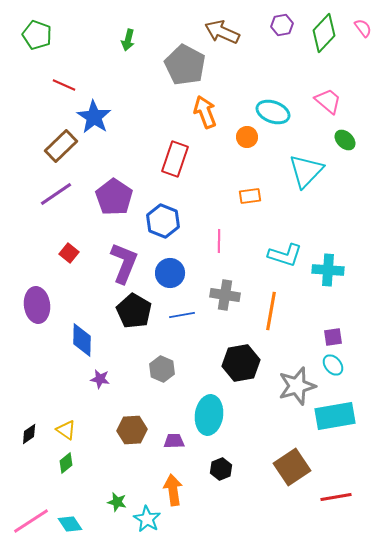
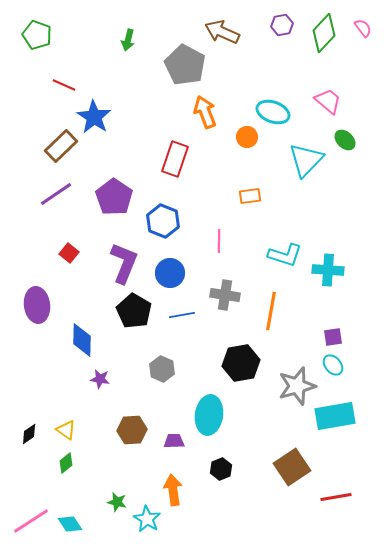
cyan triangle at (306, 171): moved 11 px up
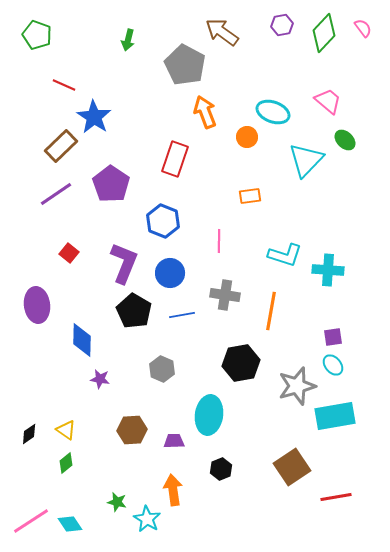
brown arrow at (222, 32): rotated 12 degrees clockwise
purple pentagon at (114, 197): moved 3 px left, 13 px up
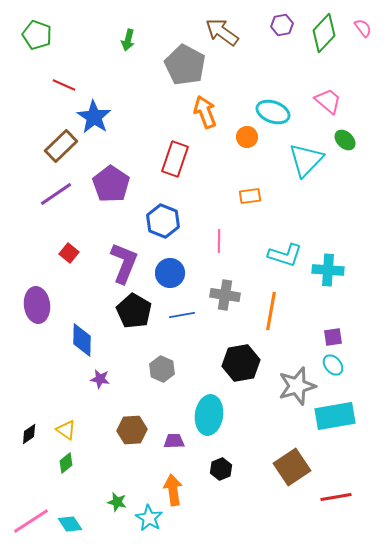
cyan star at (147, 519): moved 2 px right, 1 px up
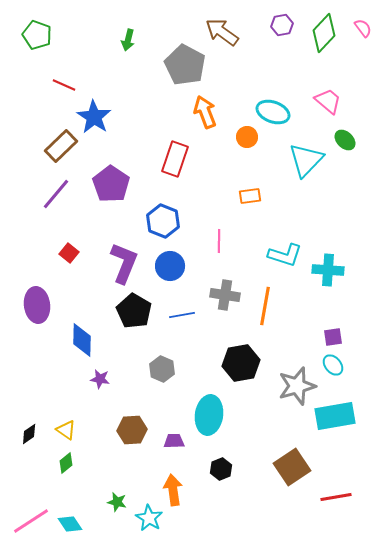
purple line at (56, 194): rotated 16 degrees counterclockwise
blue circle at (170, 273): moved 7 px up
orange line at (271, 311): moved 6 px left, 5 px up
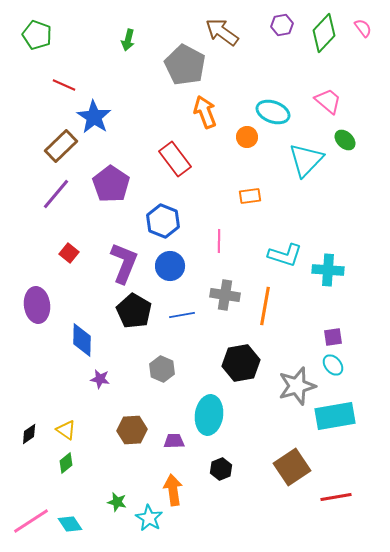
red rectangle at (175, 159): rotated 56 degrees counterclockwise
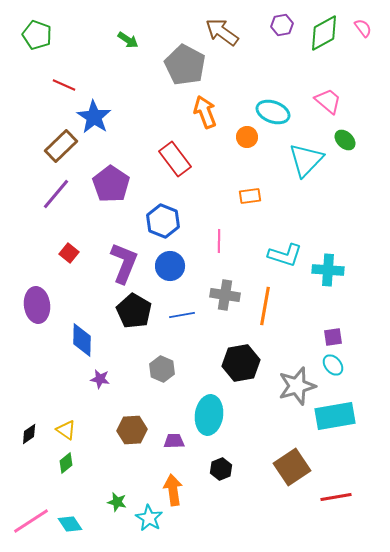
green diamond at (324, 33): rotated 18 degrees clockwise
green arrow at (128, 40): rotated 70 degrees counterclockwise
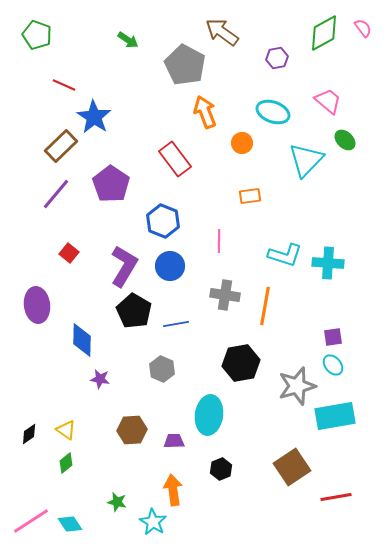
purple hexagon at (282, 25): moved 5 px left, 33 px down
orange circle at (247, 137): moved 5 px left, 6 px down
purple L-shape at (124, 263): moved 3 px down; rotated 9 degrees clockwise
cyan cross at (328, 270): moved 7 px up
blue line at (182, 315): moved 6 px left, 9 px down
cyan star at (149, 518): moved 4 px right, 4 px down
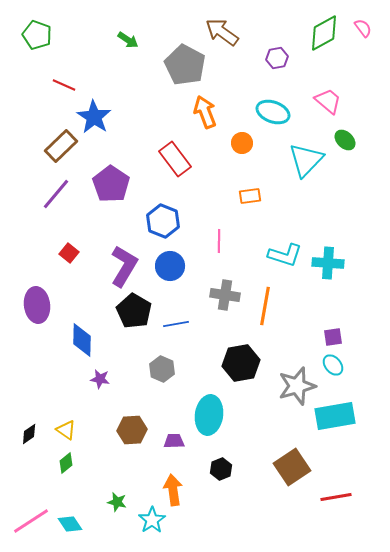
cyan star at (153, 522): moved 1 px left, 2 px up; rotated 8 degrees clockwise
